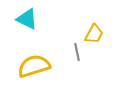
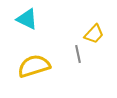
yellow trapezoid: rotated 15 degrees clockwise
gray line: moved 1 px right, 2 px down
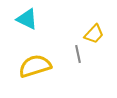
yellow semicircle: moved 1 px right
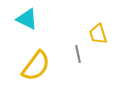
yellow trapezoid: moved 4 px right; rotated 120 degrees clockwise
yellow semicircle: moved 1 px right; rotated 144 degrees clockwise
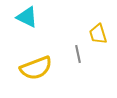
cyan triangle: moved 2 px up
yellow semicircle: moved 2 px down; rotated 32 degrees clockwise
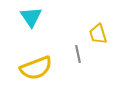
cyan triangle: moved 4 px right; rotated 30 degrees clockwise
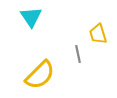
yellow semicircle: moved 4 px right, 7 px down; rotated 24 degrees counterclockwise
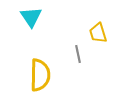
yellow trapezoid: moved 1 px up
yellow semicircle: rotated 44 degrees counterclockwise
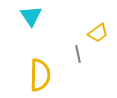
cyan triangle: moved 1 px up
yellow trapezoid: rotated 110 degrees counterclockwise
